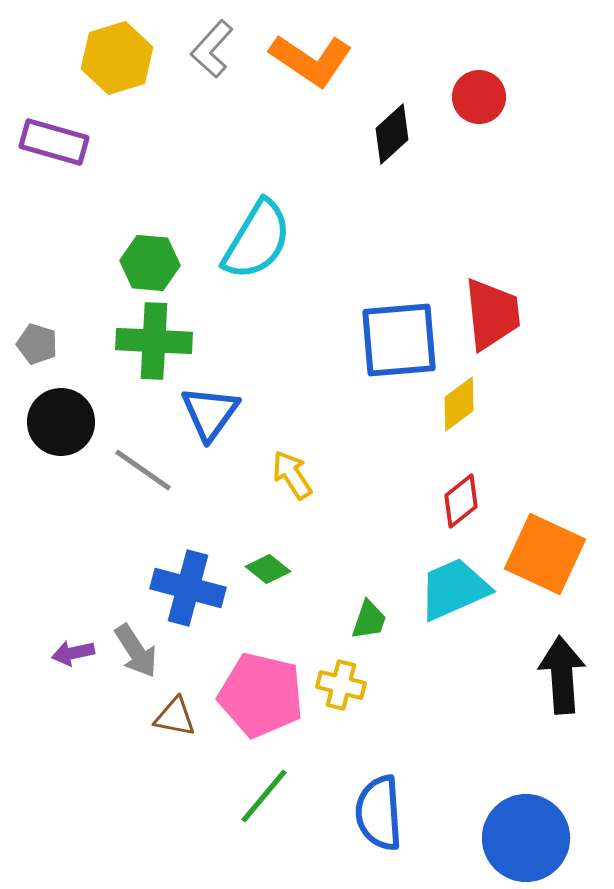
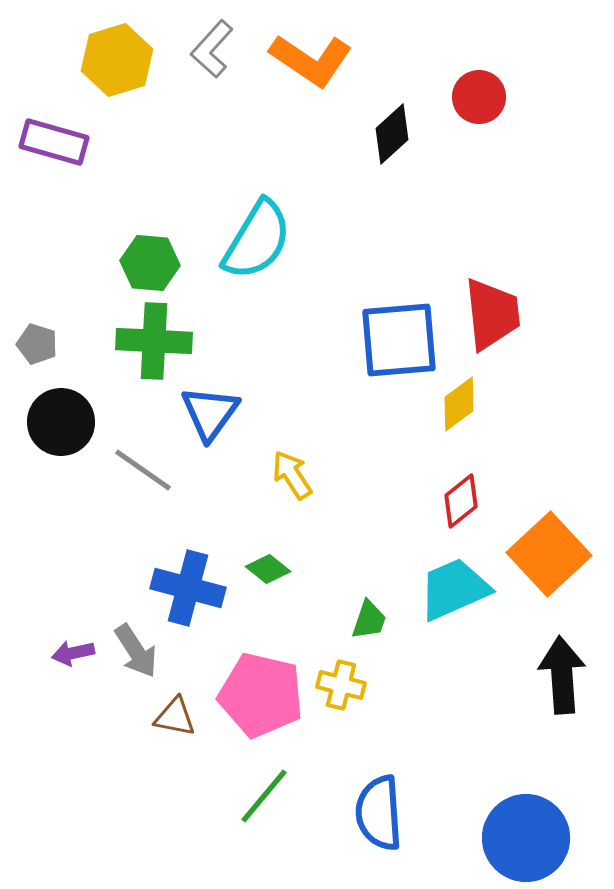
yellow hexagon: moved 2 px down
orange square: moved 4 px right; rotated 22 degrees clockwise
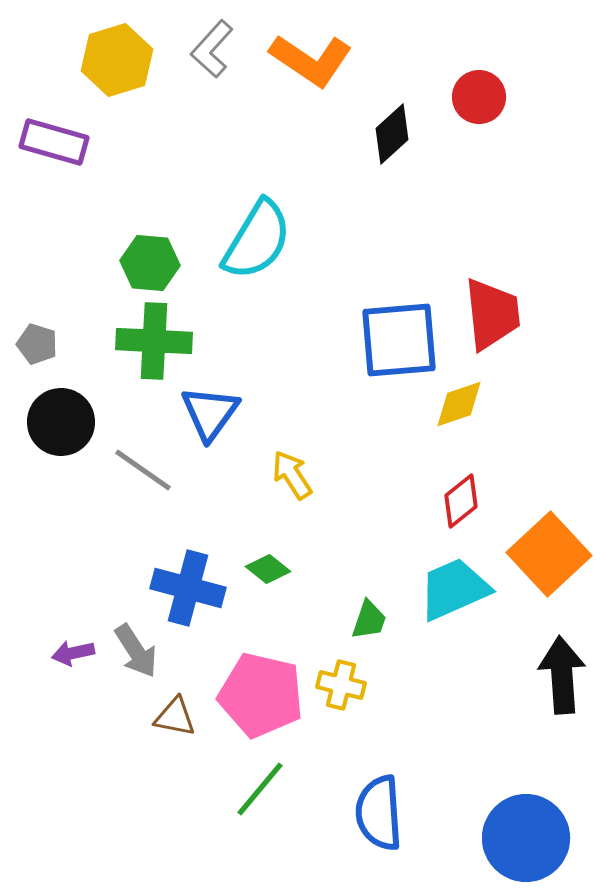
yellow diamond: rotated 18 degrees clockwise
green line: moved 4 px left, 7 px up
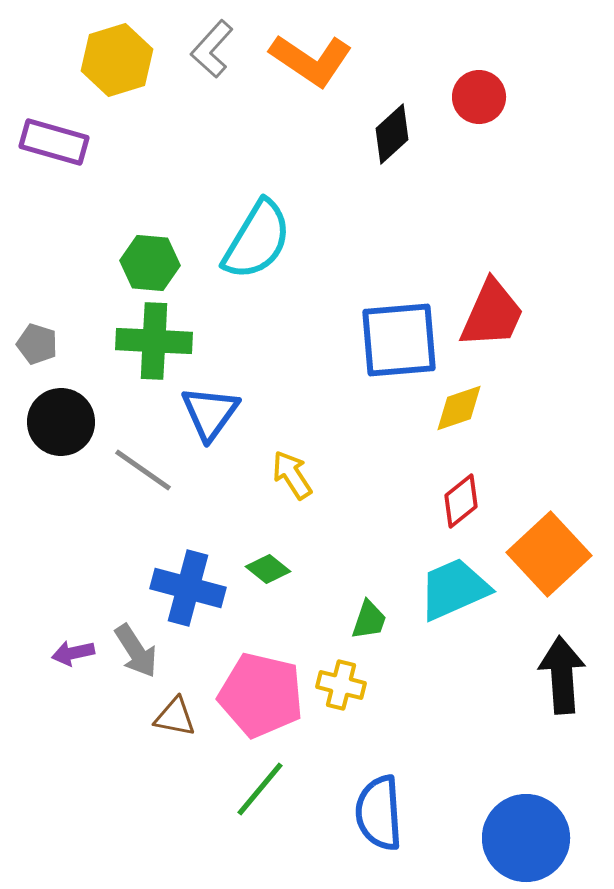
red trapezoid: rotated 30 degrees clockwise
yellow diamond: moved 4 px down
